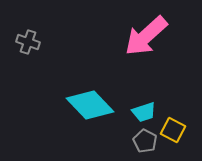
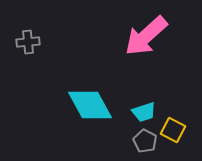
gray cross: rotated 25 degrees counterclockwise
cyan diamond: rotated 15 degrees clockwise
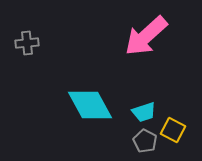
gray cross: moved 1 px left, 1 px down
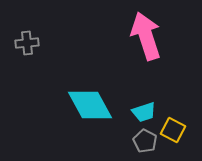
pink arrow: rotated 114 degrees clockwise
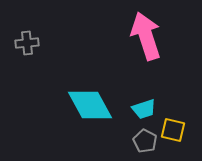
cyan trapezoid: moved 3 px up
yellow square: rotated 15 degrees counterclockwise
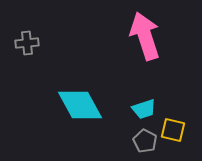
pink arrow: moved 1 px left
cyan diamond: moved 10 px left
